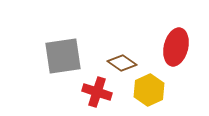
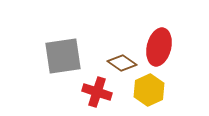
red ellipse: moved 17 px left
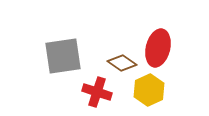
red ellipse: moved 1 px left, 1 px down
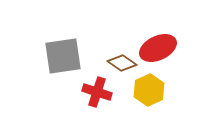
red ellipse: rotated 51 degrees clockwise
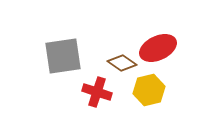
yellow hexagon: rotated 12 degrees clockwise
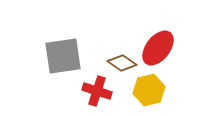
red ellipse: rotated 27 degrees counterclockwise
red cross: moved 1 px up
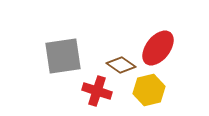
brown diamond: moved 1 px left, 2 px down
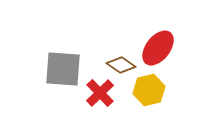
gray square: moved 13 px down; rotated 12 degrees clockwise
red cross: moved 3 px right, 2 px down; rotated 28 degrees clockwise
